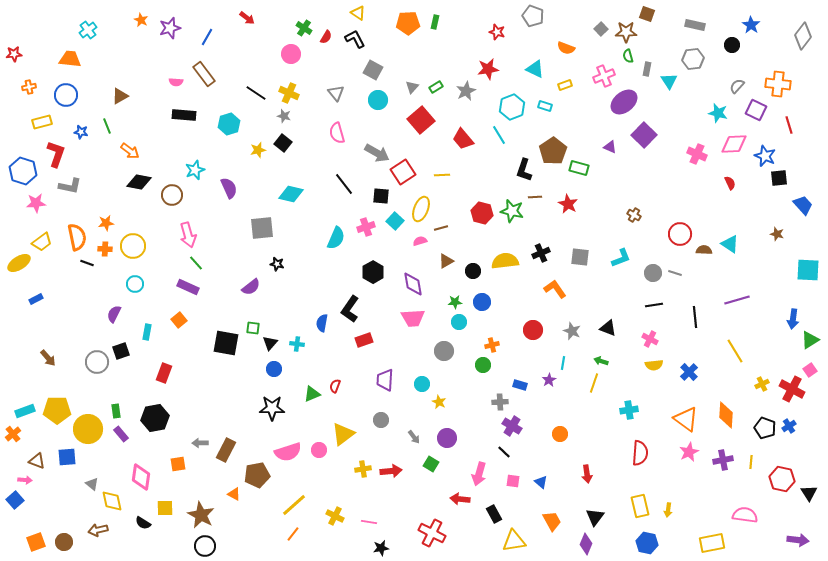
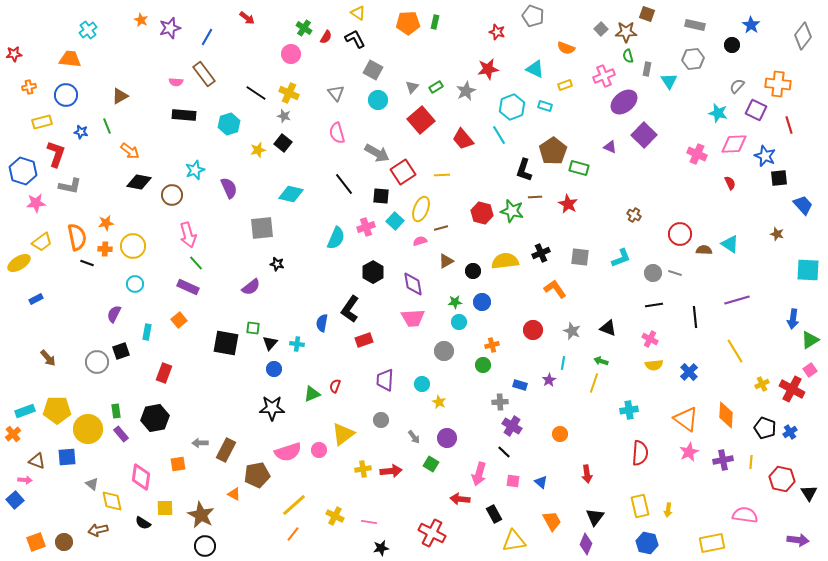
blue cross at (789, 426): moved 1 px right, 6 px down
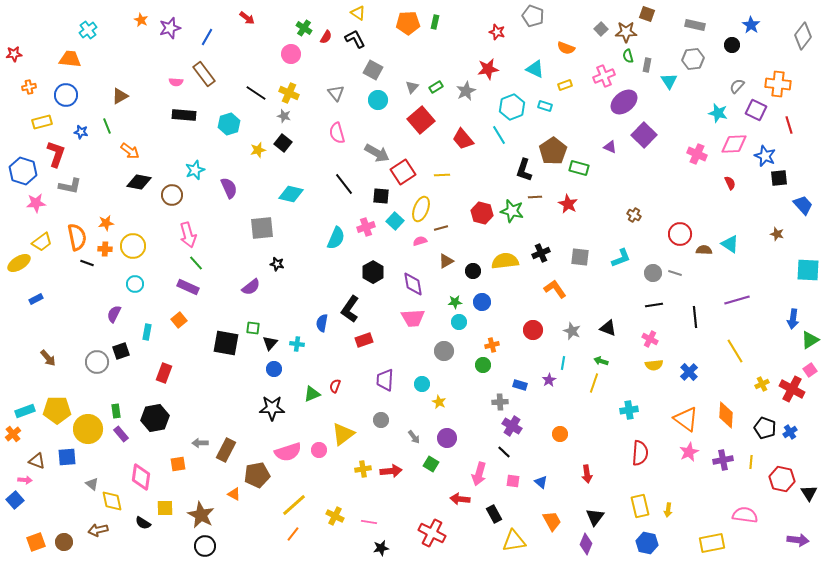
gray rectangle at (647, 69): moved 4 px up
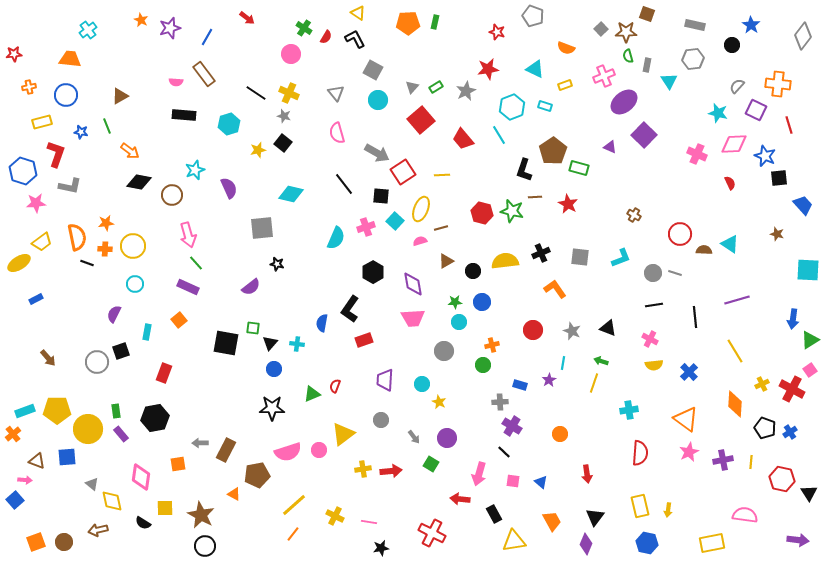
orange diamond at (726, 415): moved 9 px right, 11 px up
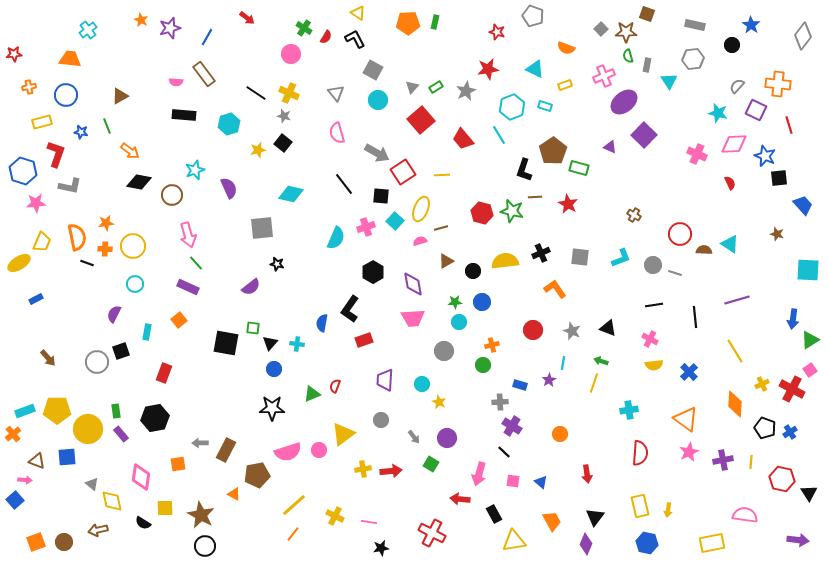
yellow trapezoid at (42, 242): rotated 30 degrees counterclockwise
gray circle at (653, 273): moved 8 px up
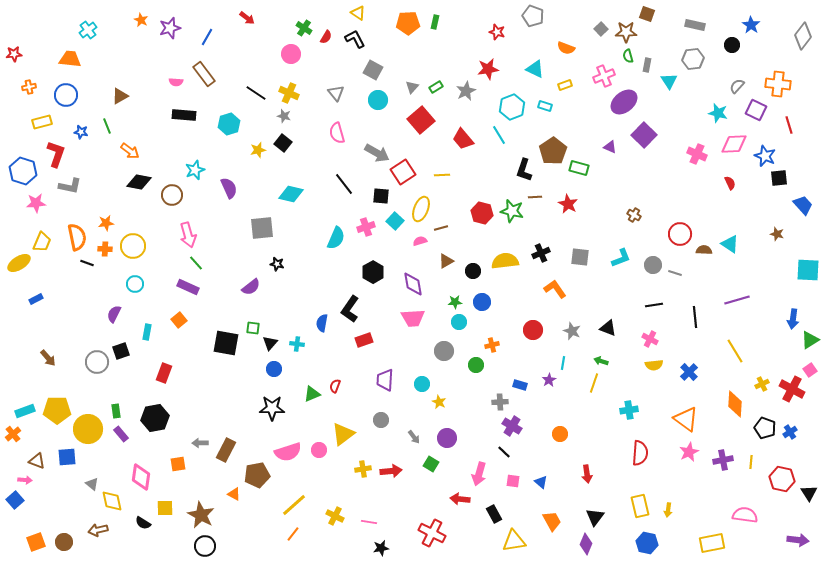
green circle at (483, 365): moved 7 px left
